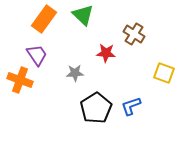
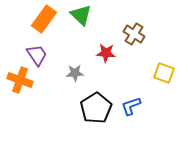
green triangle: moved 2 px left
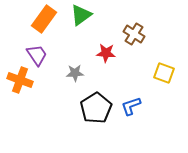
green triangle: rotated 40 degrees clockwise
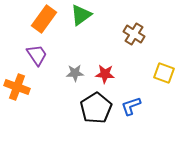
red star: moved 1 px left, 21 px down
orange cross: moved 3 px left, 7 px down
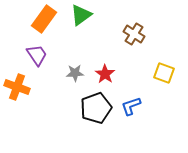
red star: rotated 30 degrees clockwise
black pentagon: rotated 12 degrees clockwise
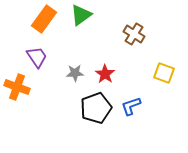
purple trapezoid: moved 2 px down
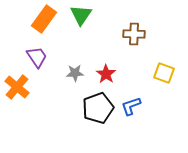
green triangle: rotated 20 degrees counterclockwise
brown cross: rotated 30 degrees counterclockwise
red star: moved 1 px right
orange cross: rotated 20 degrees clockwise
black pentagon: moved 2 px right
